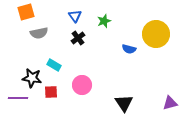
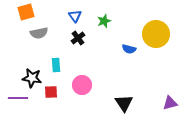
cyan rectangle: moved 2 px right; rotated 56 degrees clockwise
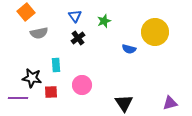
orange square: rotated 24 degrees counterclockwise
yellow circle: moved 1 px left, 2 px up
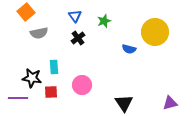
cyan rectangle: moved 2 px left, 2 px down
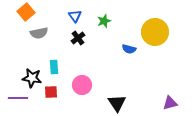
black triangle: moved 7 px left
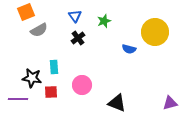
orange square: rotated 18 degrees clockwise
gray semicircle: moved 3 px up; rotated 18 degrees counterclockwise
purple line: moved 1 px down
black triangle: rotated 36 degrees counterclockwise
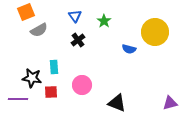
green star: rotated 16 degrees counterclockwise
black cross: moved 2 px down
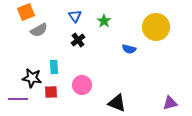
yellow circle: moved 1 px right, 5 px up
